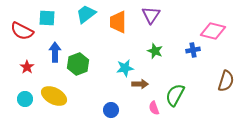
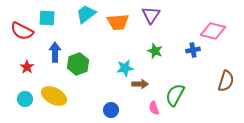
orange trapezoid: rotated 95 degrees counterclockwise
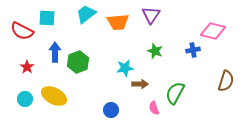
green hexagon: moved 2 px up
green semicircle: moved 2 px up
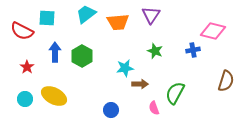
green hexagon: moved 4 px right, 6 px up; rotated 10 degrees counterclockwise
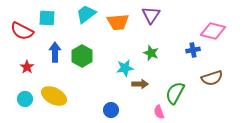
green star: moved 4 px left, 2 px down
brown semicircle: moved 14 px left, 3 px up; rotated 55 degrees clockwise
pink semicircle: moved 5 px right, 4 px down
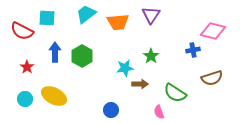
green star: moved 3 px down; rotated 14 degrees clockwise
green semicircle: rotated 85 degrees counterclockwise
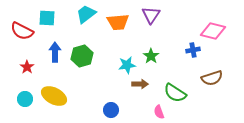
green hexagon: rotated 15 degrees clockwise
cyan star: moved 2 px right, 3 px up
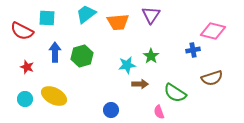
red star: rotated 16 degrees counterclockwise
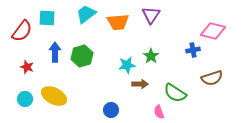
red semicircle: rotated 80 degrees counterclockwise
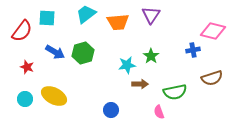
blue arrow: rotated 120 degrees clockwise
green hexagon: moved 1 px right, 3 px up
green semicircle: moved 1 px up; rotated 45 degrees counterclockwise
